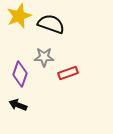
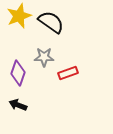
black semicircle: moved 2 px up; rotated 16 degrees clockwise
purple diamond: moved 2 px left, 1 px up
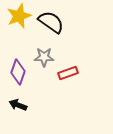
purple diamond: moved 1 px up
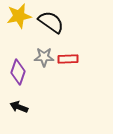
yellow star: rotated 10 degrees clockwise
red rectangle: moved 14 px up; rotated 18 degrees clockwise
black arrow: moved 1 px right, 2 px down
